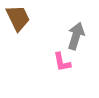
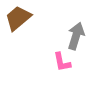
brown trapezoid: rotated 104 degrees counterclockwise
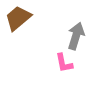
pink L-shape: moved 2 px right, 1 px down
